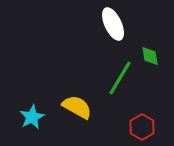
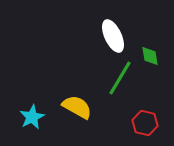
white ellipse: moved 12 px down
red hexagon: moved 3 px right, 4 px up; rotated 15 degrees counterclockwise
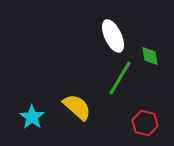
yellow semicircle: rotated 12 degrees clockwise
cyan star: rotated 10 degrees counterclockwise
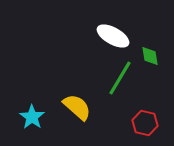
white ellipse: rotated 36 degrees counterclockwise
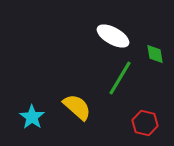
green diamond: moved 5 px right, 2 px up
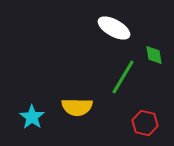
white ellipse: moved 1 px right, 8 px up
green diamond: moved 1 px left, 1 px down
green line: moved 3 px right, 1 px up
yellow semicircle: rotated 140 degrees clockwise
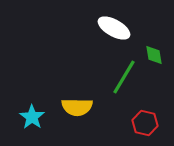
green line: moved 1 px right
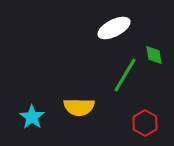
white ellipse: rotated 56 degrees counterclockwise
green line: moved 1 px right, 2 px up
yellow semicircle: moved 2 px right
red hexagon: rotated 15 degrees clockwise
